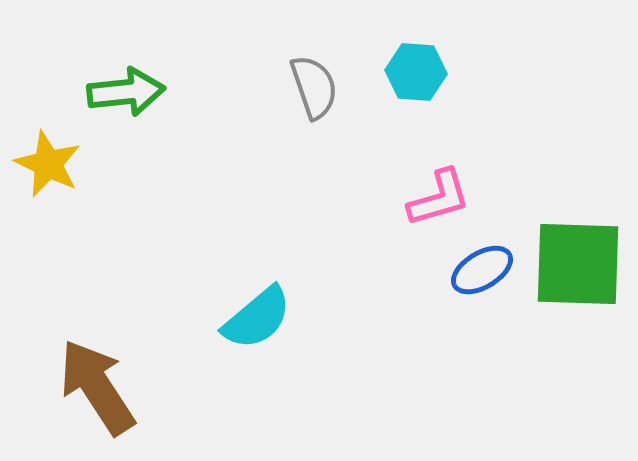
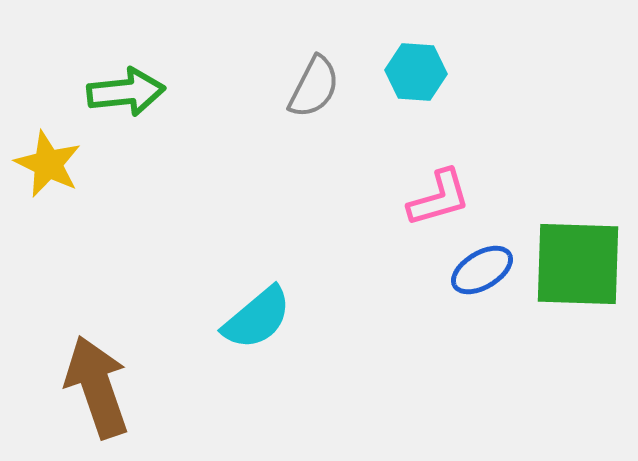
gray semicircle: rotated 46 degrees clockwise
brown arrow: rotated 14 degrees clockwise
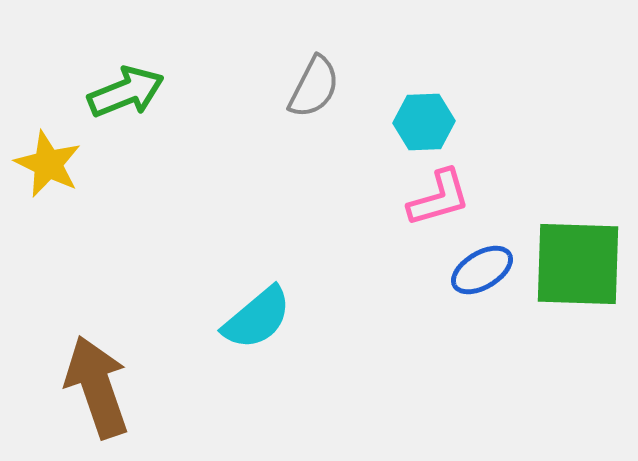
cyan hexagon: moved 8 px right, 50 px down; rotated 6 degrees counterclockwise
green arrow: rotated 16 degrees counterclockwise
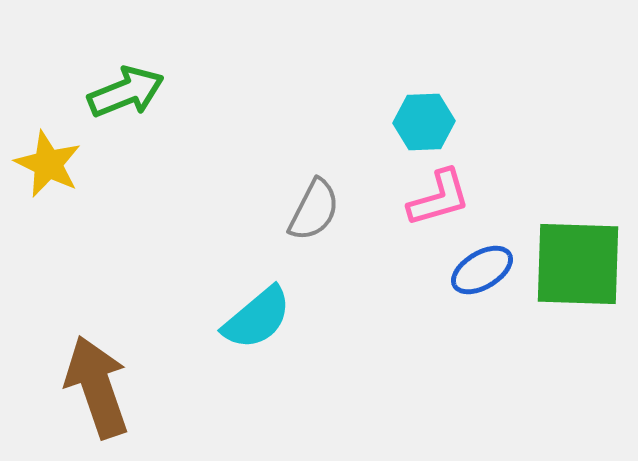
gray semicircle: moved 123 px down
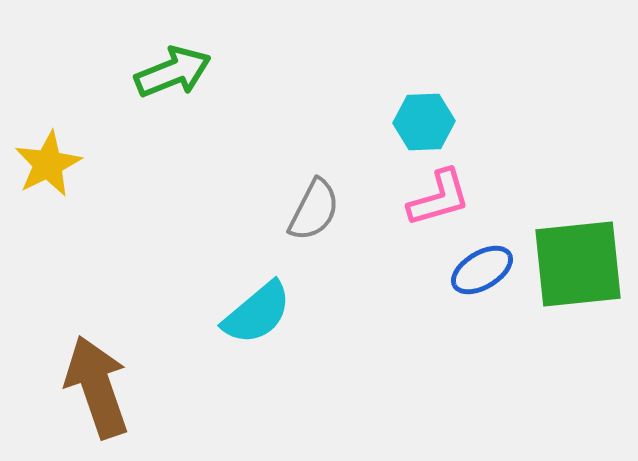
green arrow: moved 47 px right, 20 px up
yellow star: rotated 20 degrees clockwise
green square: rotated 8 degrees counterclockwise
cyan semicircle: moved 5 px up
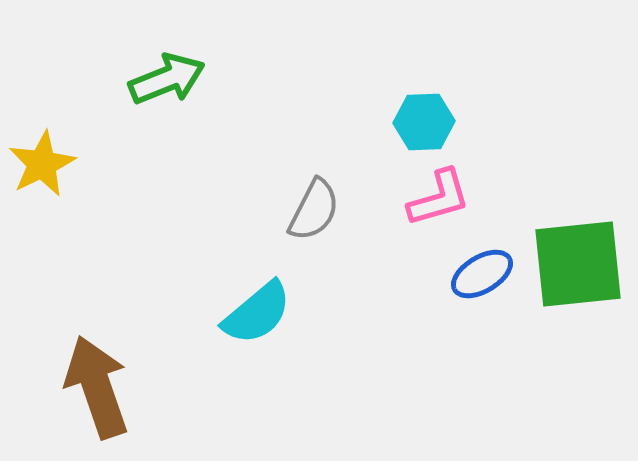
green arrow: moved 6 px left, 7 px down
yellow star: moved 6 px left
blue ellipse: moved 4 px down
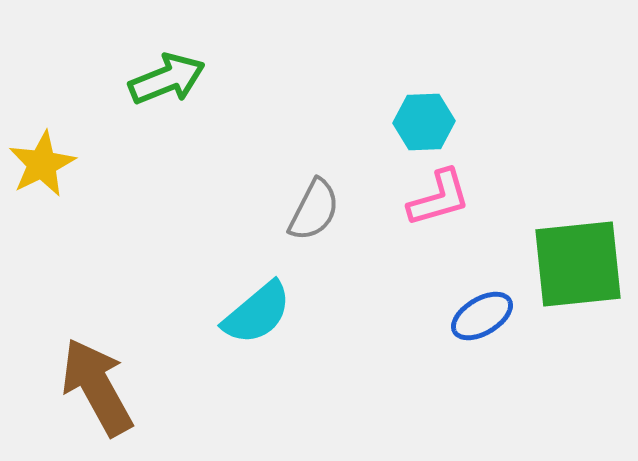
blue ellipse: moved 42 px down
brown arrow: rotated 10 degrees counterclockwise
